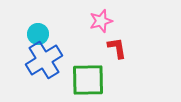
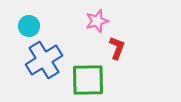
pink star: moved 4 px left
cyan circle: moved 9 px left, 8 px up
red L-shape: rotated 30 degrees clockwise
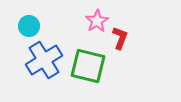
pink star: rotated 15 degrees counterclockwise
red L-shape: moved 3 px right, 10 px up
green square: moved 14 px up; rotated 15 degrees clockwise
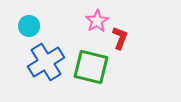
blue cross: moved 2 px right, 2 px down
green square: moved 3 px right, 1 px down
